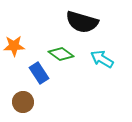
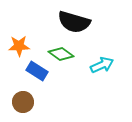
black semicircle: moved 8 px left
orange star: moved 5 px right
cyan arrow: moved 6 px down; rotated 125 degrees clockwise
blue rectangle: moved 2 px left, 2 px up; rotated 25 degrees counterclockwise
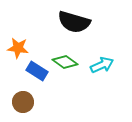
orange star: moved 1 px left, 2 px down; rotated 10 degrees clockwise
green diamond: moved 4 px right, 8 px down
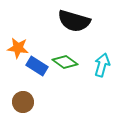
black semicircle: moved 1 px up
cyan arrow: rotated 50 degrees counterclockwise
blue rectangle: moved 5 px up
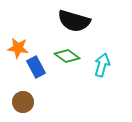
green diamond: moved 2 px right, 6 px up
blue rectangle: moved 1 px left, 1 px down; rotated 30 degrees clockwise
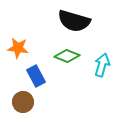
green diamond: rotated 15 degrees counterclockwise
blue rectangle: moved 9 px down
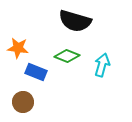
black semicircle: moved 1 px right
blue rectangle: moved 4 px up; rotated 40 degrees counterclockwise
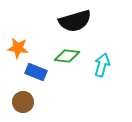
black semicircle: rotated 32 degrees counterclockwise
green diamond: rotated 15 degrees counterclockwise
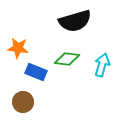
green diamond: moved 3 px down
